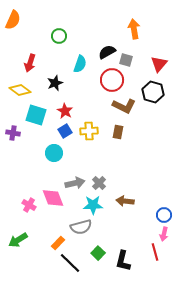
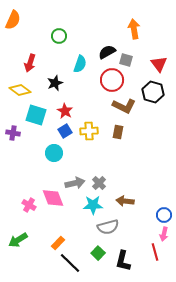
red triangle: rotated 18 degrees counterclockwise
gray semicircle: moved 27 px right
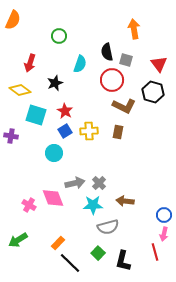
black semicircle: rotated 72 degrees counterclockwise
purple cross: moved 2 px left, 3 px down
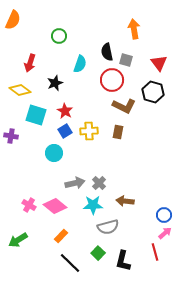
red triangle: moved 1 px up
pink diamond: moved 2 px right, 8 px down; rotated 30 degrees counterclockwise
pink arrow: moved 1 px right, 1 px up; rotated 144 degrees counterclockwise
orange rectangle: moved 3 px right, 7 px up
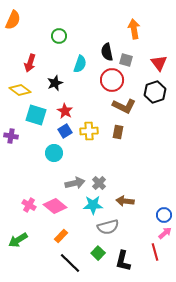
black hexagon: moved 2 px right; rotated 25 degrees clockwise
